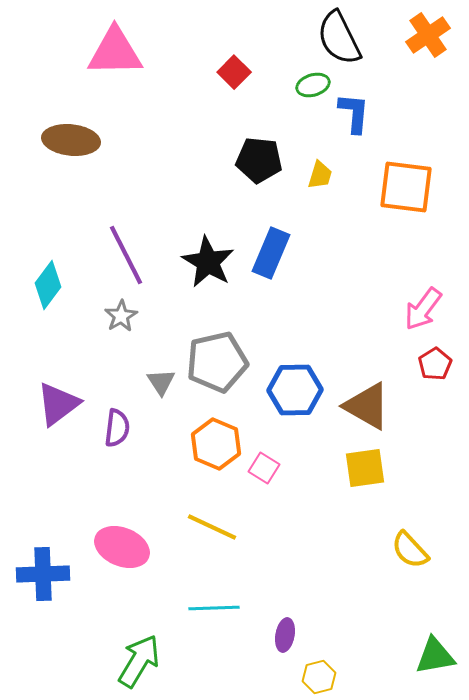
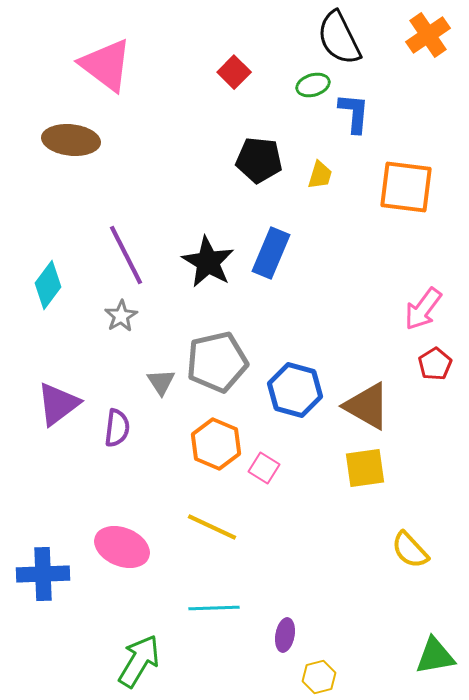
pink triangle: moved 9 px left, 13 px down; rotated 38 degrees clockwise
blue hexagon: rotated 16 degrees clockwise
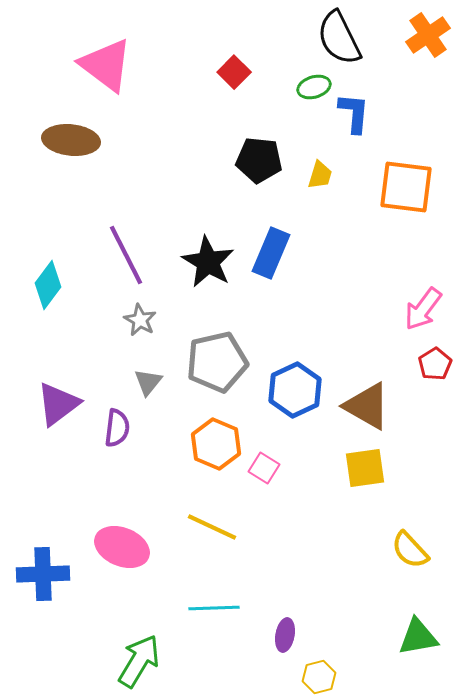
green ellipse: moved 1 px right, 2 px down
gray star: moved 19 px right, 4 px down; rotated 12 degrees counterclockwise
gray triangle: moved 13 px left; rotated 12 degrees clockwise
blue hexagon: rotated 20 degrees clockwise
green triangle: moved 17 px left, 19 px up
